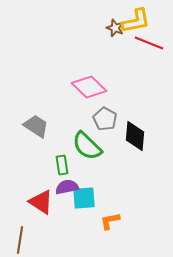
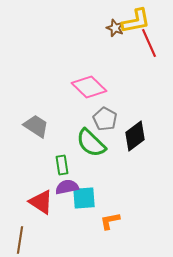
red line: rotated 44 degrees clockwise
black diamond: rotated 48 degrees clockwise
green semicircle: moved 4 px right, 3 px up
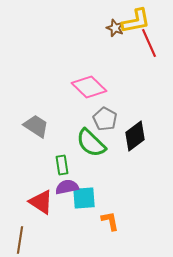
orange L-shape: rotated 90 degrees clockwise
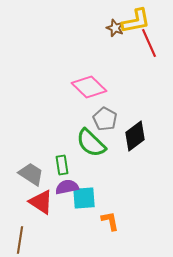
gray trapezoid: moved 5 px left, 48 px down
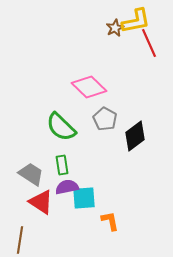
brown star: rotated 24 degrees clockwise
green semicircle: moved 30 px left, 16 px up
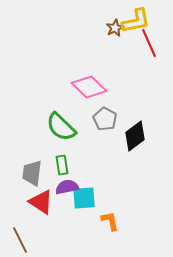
gray trapezoid: moved 1 px right, 1 px up; rotated 116 degrees counterclockwise
brown line: rotated 36 degrees counterclockwise
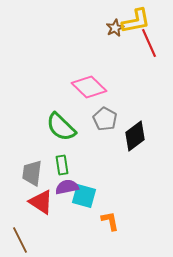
cyan square: moved 2 px up; rotated 20 degrees clockwise
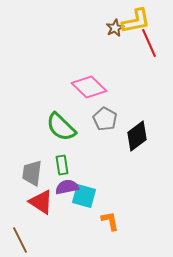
black diamond: moved 2 px right
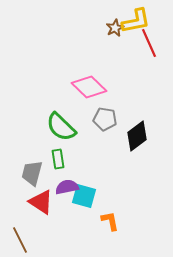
gray pentagon: rotated 20 degrees counterclockwise
green rectangle: moved 4 px left, 6 px up
gray trapezoid: rotated 8 degrees clockwise
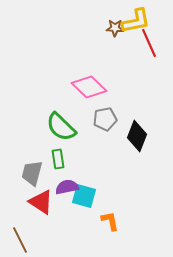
brown star: rotated 30 degrees clockwise
gray pentagon: rotated 20 degrees counterclockwise
black diamond: rotated 32 degrees counterclockwise
